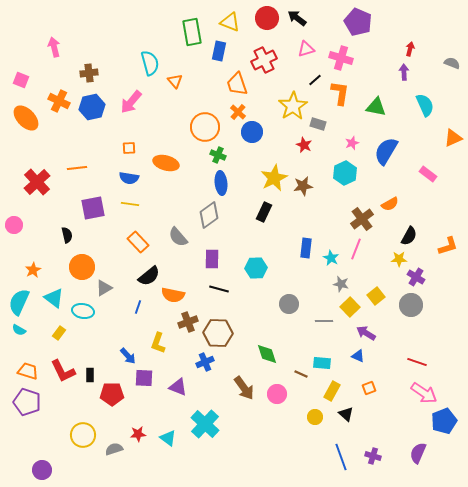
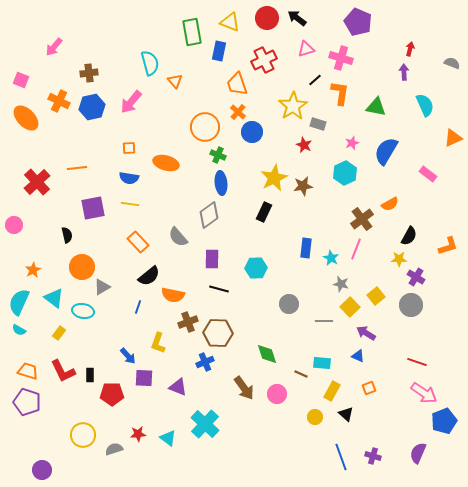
pink arrow at (54, 47): rotated 126 degrees counterclockwise
gray triangle at (104, 288): moved 2 px left, 1 px up
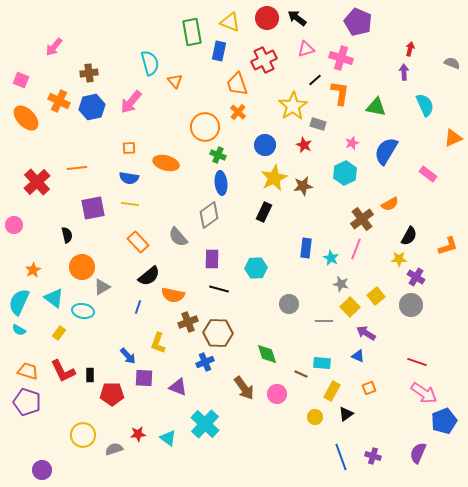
blue circle at (252, 132): moved 13 px right, 13 px down
black triangle at (346, 414): rotated 42 degrees clockwise
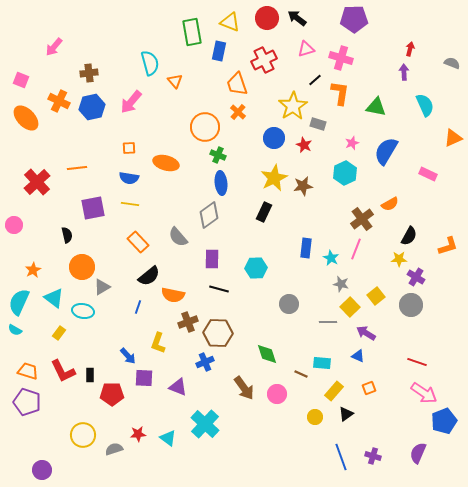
purple pentagon at (358, 22): moved 4 px left, 3 px up; rotated 24 degrees counterclockwise
blue circle at (265, 145): moved 9 px right, 7 px up
pink rectangle at (428, 174): rotated 12 degrees counterclockwise
gray line at (324, 321): moved 4 px right, 1 px down
cyan semicircle at (19, 330): moved 4 px left
yellow rectangle at (332, 391): moved 2 px right; rotated 12 degrees clockwise
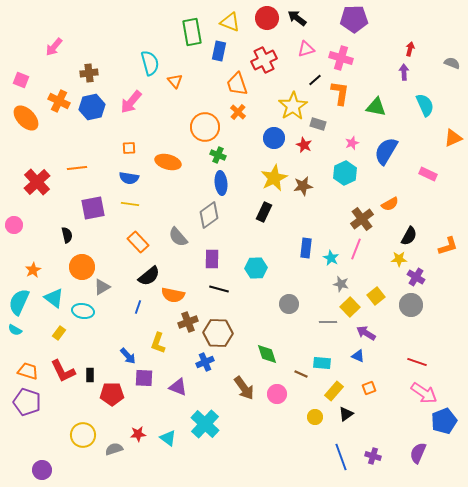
orange ellipse at (166, 163): moved 2 px right, 1 px up
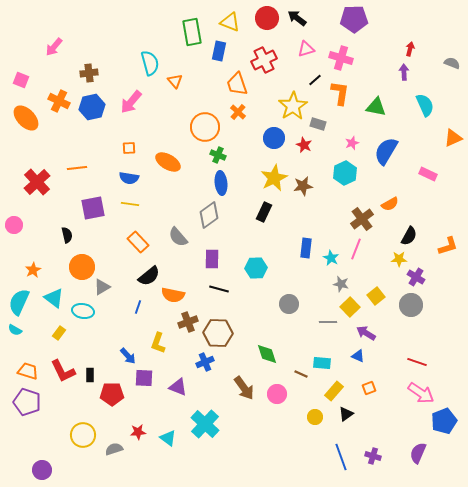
orange ellipse at (168, 162): rotated 15 degrees clockwise
pink arrow at (424, 393): moved 3 px left
red star at (138, 434): moved 2 px up
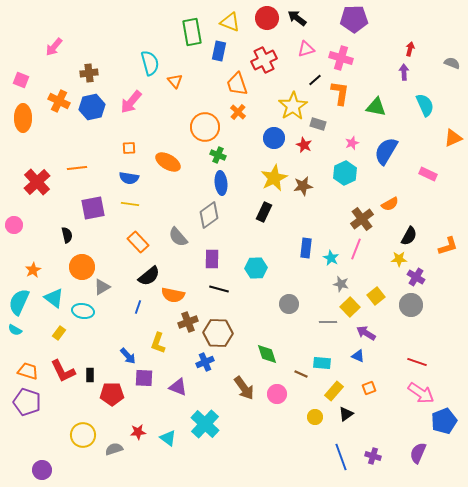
orange ellipse at (26, 118): moved 3 px left; rotated 44 degrees clockwise
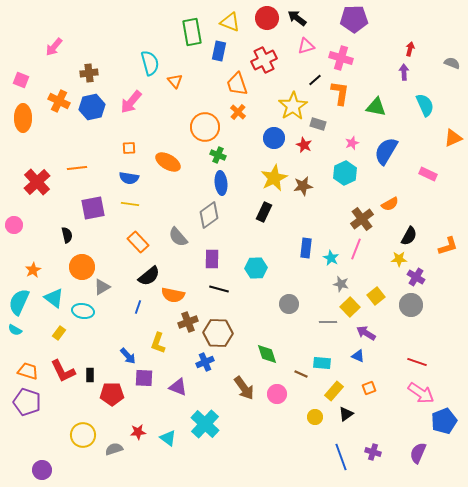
pink triangle at (306, 49): moved 3 px up
purple cross at (373, 456): moved 4 px up
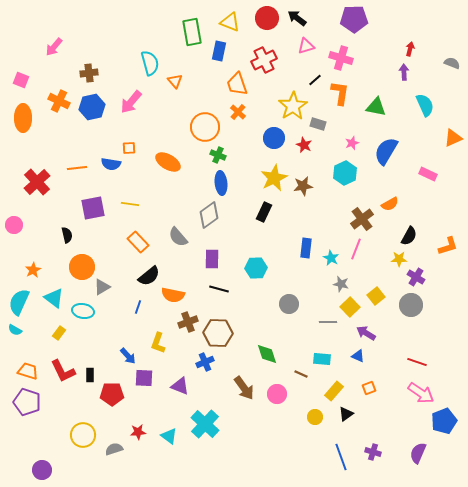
blue semicircle at (129, 178): moved 18 px left, 14 px up
cyan rectangle at (322, 363): moved 4 px up
purple triangle at (178, 387): moved 2 px right, 1 px up
cyan triangle at (168, 438): moved 1 px right, 2 px up
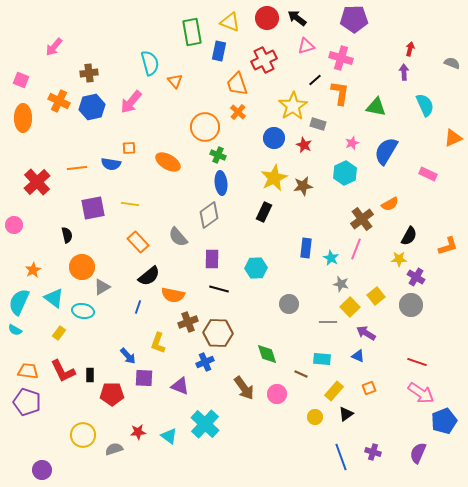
orange trapezoid at (28, 371): rotated 10 degrees counterclockwise
